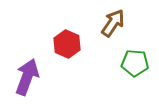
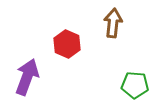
brown arrow: rotated 28 degrees counterclockwise
green pentagon: moved 22 px down
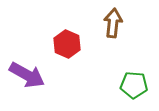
purple arrow: moved 2 px up; rotated 99 degrees clockwise
green pentagon: moved 1 px left
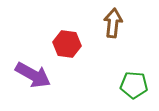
red hexagon: rotated 16 degrees counterclockwise
purple arrow: moved 6 px right
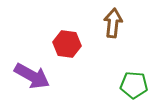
purple arrow: moved 1 px left, 1 px down
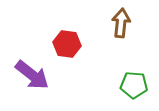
brown arrow: moved 8 px right
purple arrow: moved 1 px up; rotated 9 degrees clockwise
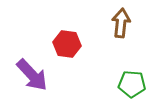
purple arrow: rotated 9 degrees clockwise
green pentagon: moved 2 px left, 1 px up
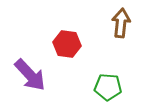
purple arrow: moved 2 px left
green pentagon: moved 24 px left, 3 px down
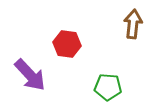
brown arrow: moved 12 px right, 1 px down
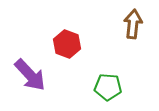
red hexagon: rotated 12 degrees clockwise
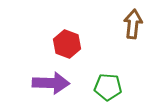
purple arrow: moved 21 px right, 8 px down; rotated 45 degrees counterclockwise
